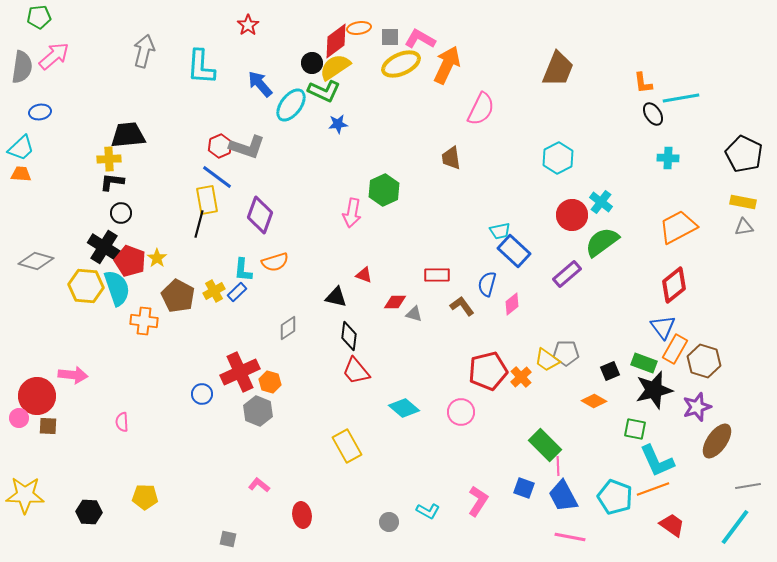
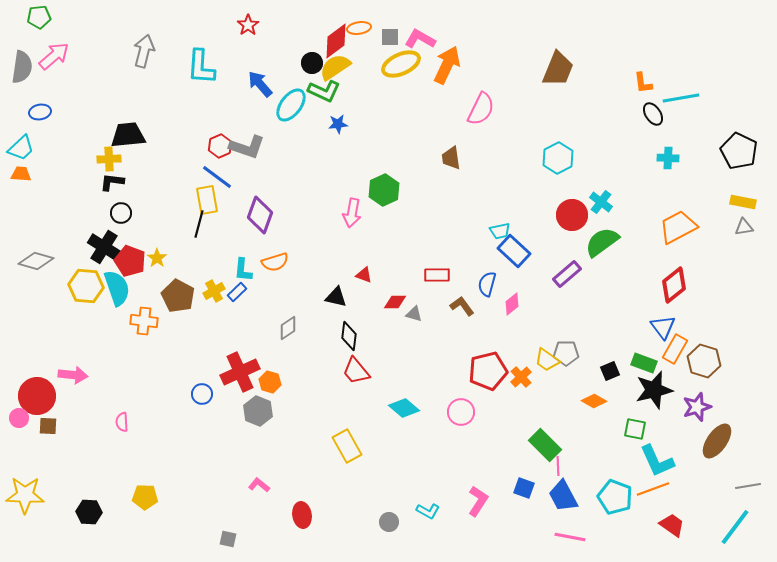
black pentagon at (744, 154): moved 5 px left, 3 px up
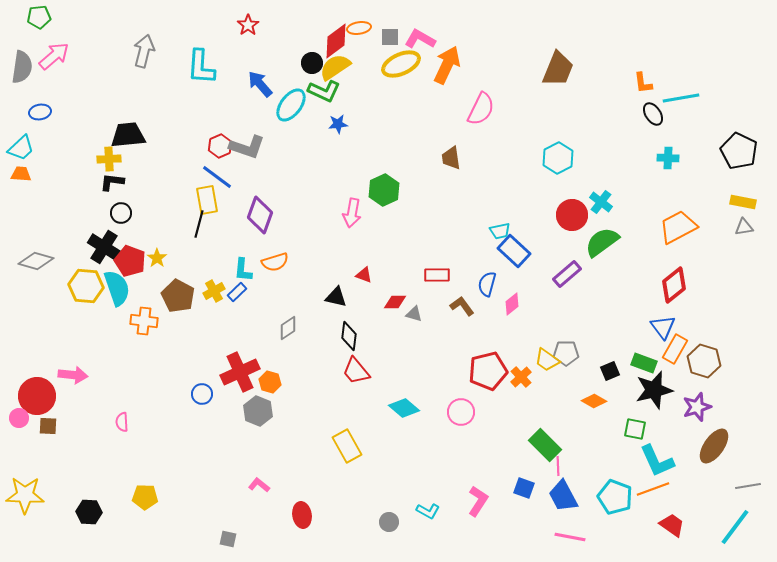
brown ellipse at (717, 441): moved 3 px left, 5 px down
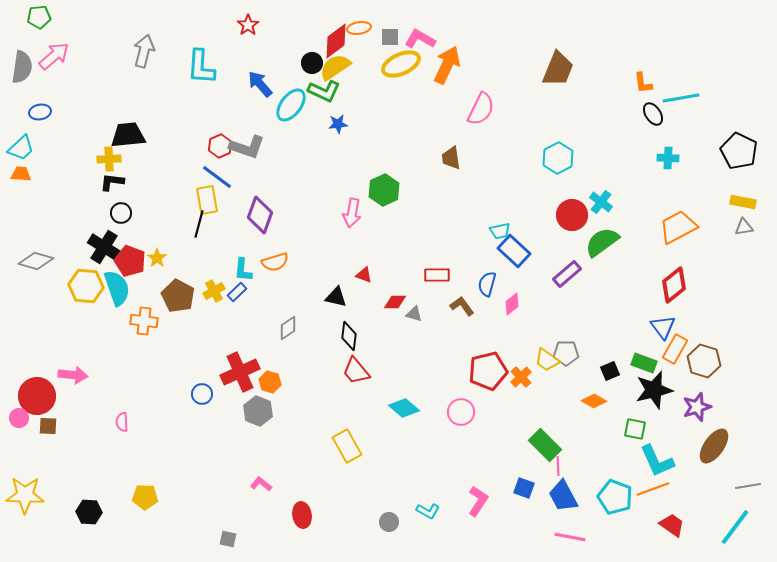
pink L-shape at (259, 485): moved 2 px right, 1 px up
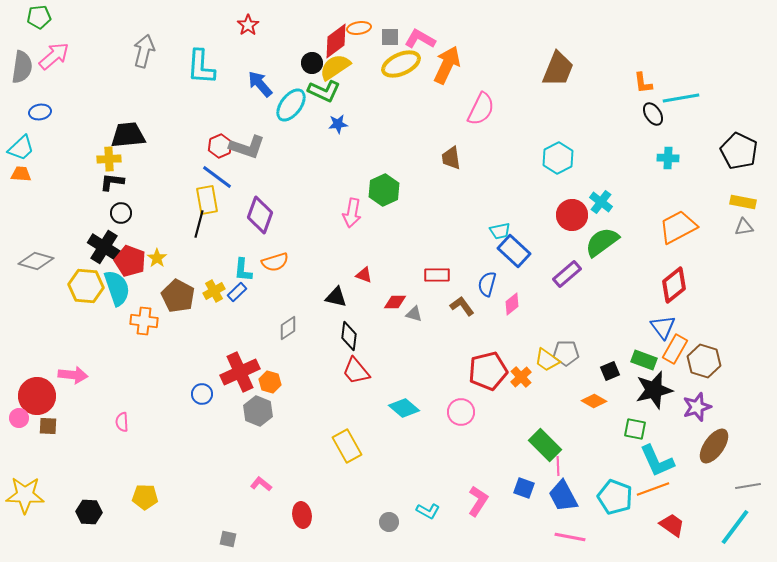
green rectangle at (644, 363): moved 3 px up
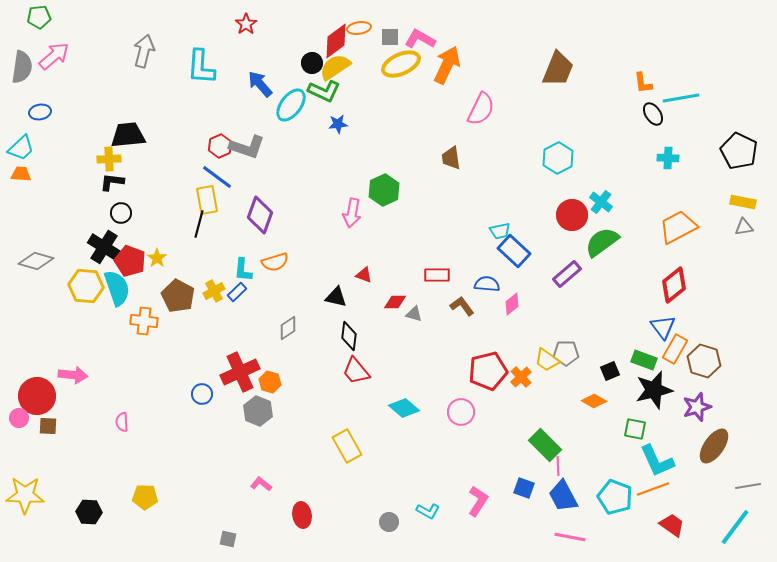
red star at (248, 25): moved 2 px left, 1 px up
blue semicircle at (487, 284): rotated 80 degrees clockwise
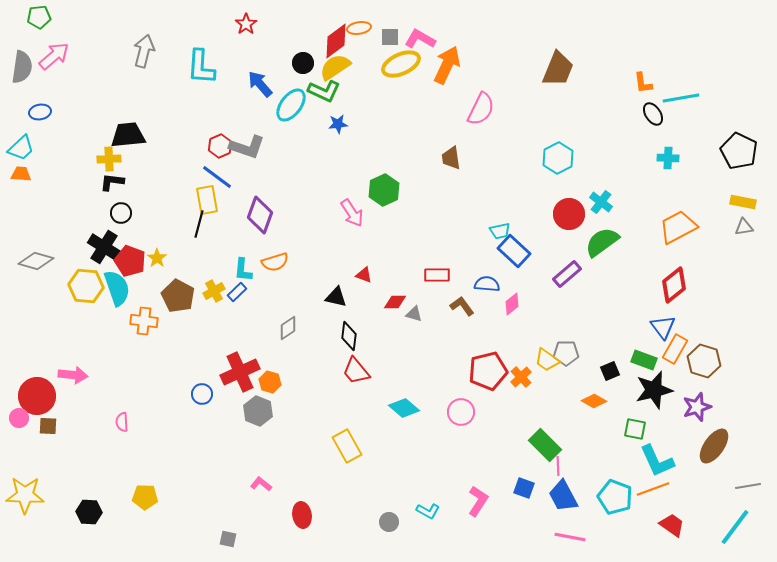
black circle at (312, 63): moved 9 px left
pink arrow at (352, 213): rotated 44 degrees counterclockwise
red circle at (572, 215): moved 3 px left, 1 px up
